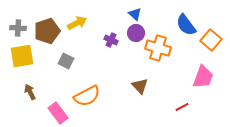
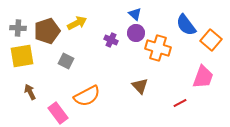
red line: moved 2 px left, 4 px up
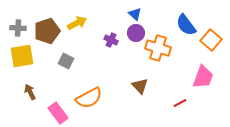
orange semicircle: moved 2 px right, 2 px down
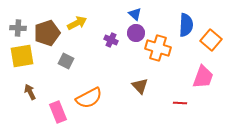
blue semicircle: rotated 140 degrees counterclockwise
brown pentagon: moved 2 px down
red line: rotated 32 degrees clockwise
pink rectangle: moved 1 px up; rotated 15 degrees clockwise
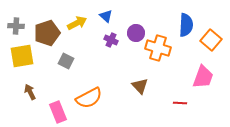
blue triangle: moved 29 px left, 2 px down
gray cross: moved 2 px left, 2 px up
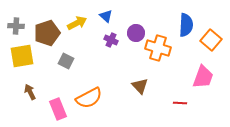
pink rectangle: moved 3 px up
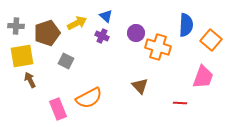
purple cross: moved 9 px left, 4 px up
orange cross: moved 1 px up
brown arrow: moved 12 px up
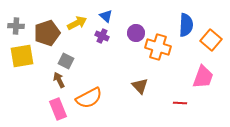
brown arrow: moved 29 px right
